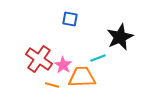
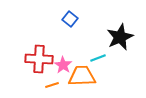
blue square: rotated 28 degrees clockwise
red cross: rotated 32 degrees counterclockwise
orange trapezoid: moved 1 px up
orange line: rotated 32 degrees counterclockwise
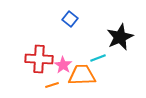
orange trapezoid: moved 1 px up
